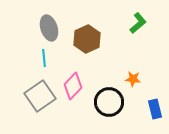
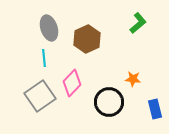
pink diamond: moved 1 px left, 3 px up
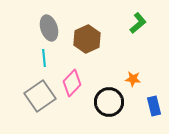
blue rectangle: moved 1 px left, 3 px up
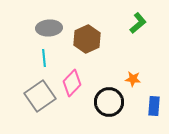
gray ellipse: rotated 75 degrees counterclockwise
blue rectangle: rotated 18 degrees clockwise
